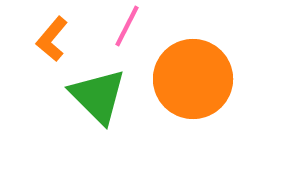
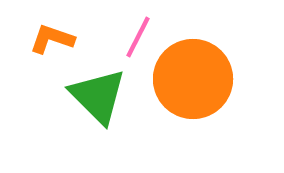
pink line: moved 11 px right, 11 px down
orange L-shape: rotated 69 degrees clockwise
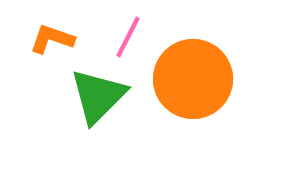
pink line: moved 10 px left
green triangle: rotated 30 degrees clockwise
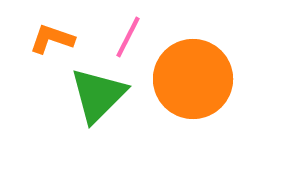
green triangle: moved 1 px up
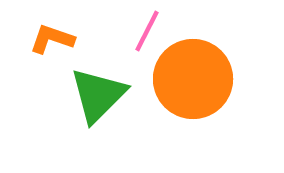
pink line: moved 19 px right, 6 px up
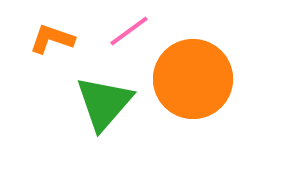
pink line: moved 18 px left; rotated 27 degrees clockwise
green triangle: moved 6 px right, 8 px down; rotated 4 degrees counterclockwise
